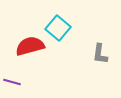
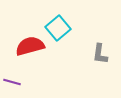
cyan square: rotated 10 degrees clockwise
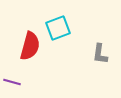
cyan square: rotated 20 degrees clockwise
red semicircle: rotated 120 degrees clockwise
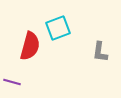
gray L-shape: moved 2 px up
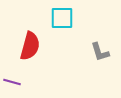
cyan square: moved 4 px right, 10 px up; rotated 20 degrees clockwise
gray L-shape: rotated 25 degrees counterclockwise
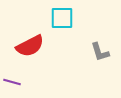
red semicircle: rotated 48 degrees clockwise
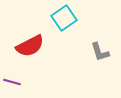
cyan square: moved 2 px right; rotated 35 degrees counterclockwise
